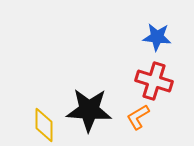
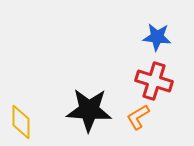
yellow diamond: moved 23 px left, 3 px up
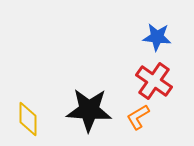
red cross: rotated 18 degrees clockwise
yellow diamond: moved 7 px right, 3 px up
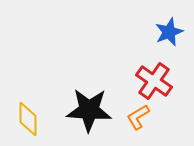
blue star: moved 12 px right, 5 px up; rotated 28 degrees counterclockwise
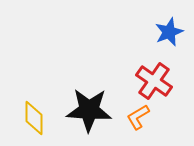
yellow diamond: moved 6 px right, 1 px up
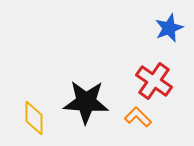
blue star: moved 4 px up
black star: moved 3 px left, 8 px up
orange L-shape: rotated 76 degrees clockwise
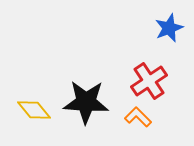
red cross: moved 5 px left; rotated 21 degrees clockwise
yellow diamond: moved 8 px up; rotated 40 degrees counterclockwise
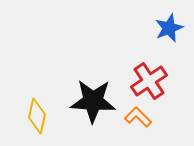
black star: moved 7 px right, 1 px up
yellow diamond: moved 3 px right, 6 px down; rotated 52 degrees clockwise
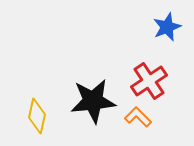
blue star: moved 2 px left, 1 px up
black star: rotated 9 degrees counterclockwise
